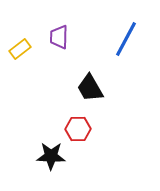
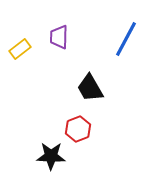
red hexagon: rotated 20 degrees counterclockwise
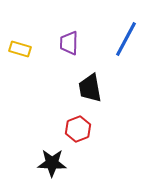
purple trapezoid: moved 10 px right, 6 px down
yellow rectangle: rotated 55 degrees clockwise
black trapezoid: rotated 20 degrees clockwise
black star: moved 1 px right, 7 px down
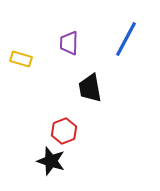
yellow rectangle: moved 1 px right, 10 px down
red hexagon: moved 14 px left, 2 px down
black star: moved 1 px left, 2 px up; rotated 16 degrees clockwise
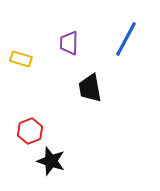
red hexagon: moved 34 px left
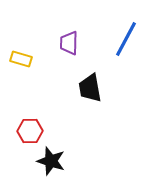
red hexagon: rotated 20 degrees clockwise
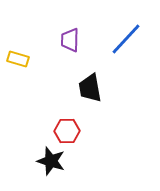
blue line: rotated 15 degrees clockwise
purple trapezoid: moved 1 px right, 3 px up
yellow rectangle: moved 3 px left
red hexagon: moved 37 px right
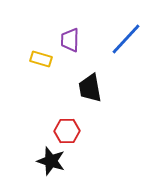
yellow rectangle: moved 23 px right
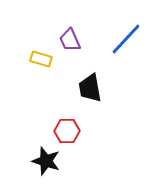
purple trapezoid: rotated 25 degrees counterclockwise
black star: moved 5 px left
